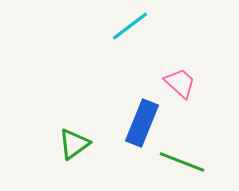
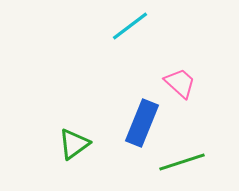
green line: rotated 39 degrees counterclockwise
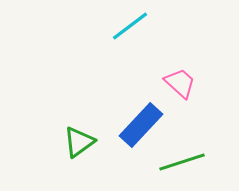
blue rectangle: moved 1 px left, 2 px down; rotated 21 degrees clockwise
green triangle: moved 5 px right, 2 px up
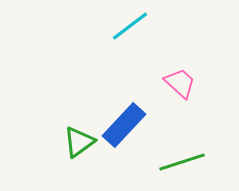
blue rectangle: moved 17 px left
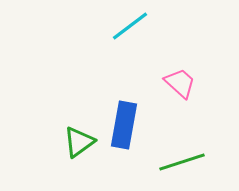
blue rectangle: rotated 33 degrees counterclockwise
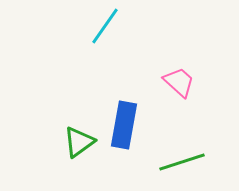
cyan line: moved 25 px left; rotated 18 degrees counterclockwise
pink trapezoid: moved 1 px left, 1 px up
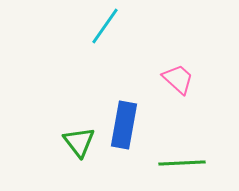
pink trapezoid: moved 1 px left, 3 px up
green triangle: rotated 32 degrees counterclockwise
green line: moved 1 px down; rotated 15 degrees clockwise
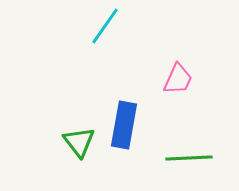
pink trapezoid: rotated 72 degrees clockwise
green line: moved 7 px right, 5 px up
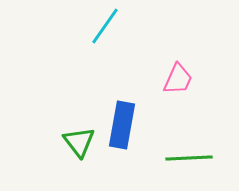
blue rectangle: moved 2 px left
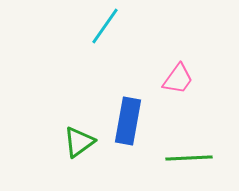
pink trapezoid: rotated 12 degrees clockwise
blue rectangle: moved 6 px right, 4 px up
green triangle: rotated 32 degrees clockwise
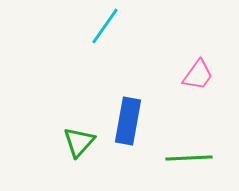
pink trapezoid: moved 20 px right, 4 px up
green triangle: rotated 12 degrees counterclockwise
